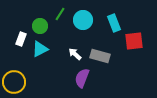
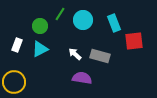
white rectangle: moved 4 px left, 6 px down
purple semicircle: rotated 78 degrees clockwise
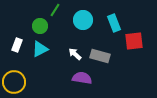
green line: moved 5 px left, 4 px up
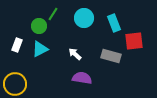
green line: moved 2 px left, 4 px down
cyan circle: moved 1 px right, 2 px up
green circle: moved 1 px left
gray rectangle: moved 11 px right
yellow circle: moved 1 px right, 2 px down
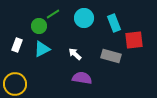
green line: rotated 24 degrees clockwise
red square: moved 1 px up
cyan triangle: moved 2 px right
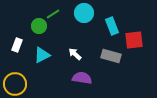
cyan circle: moved 5 px up
cyan rectangle: moved 2 px left, 3 px down
cyan triangle: moved 6 px down
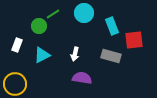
white arrow: rotated 120 degrees counterclockwise
